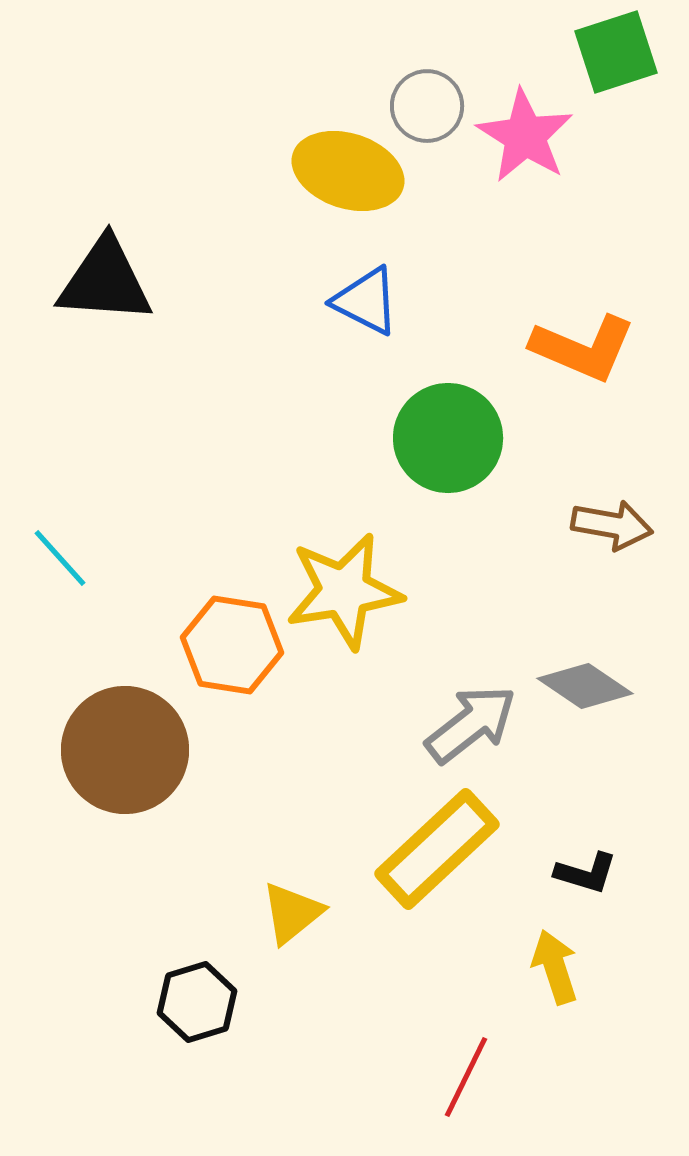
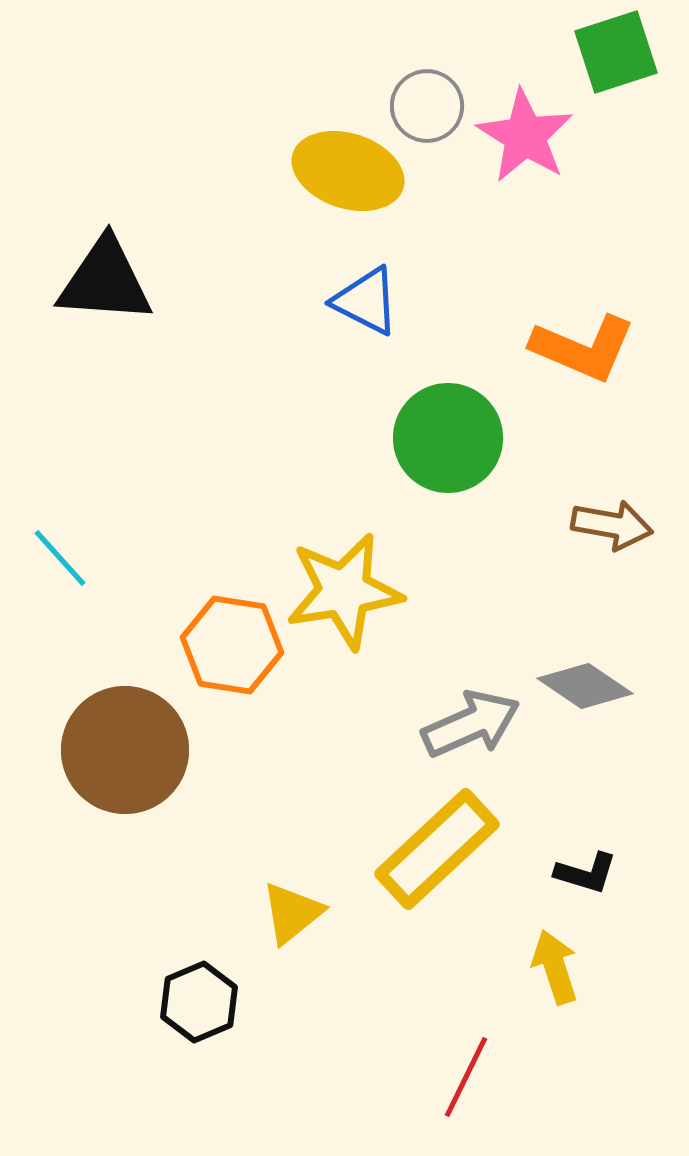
gray arrow: rotated 14 degrees clockwise
black hexagon: moved 2 px right; rotated 6 degrees counterclockwise
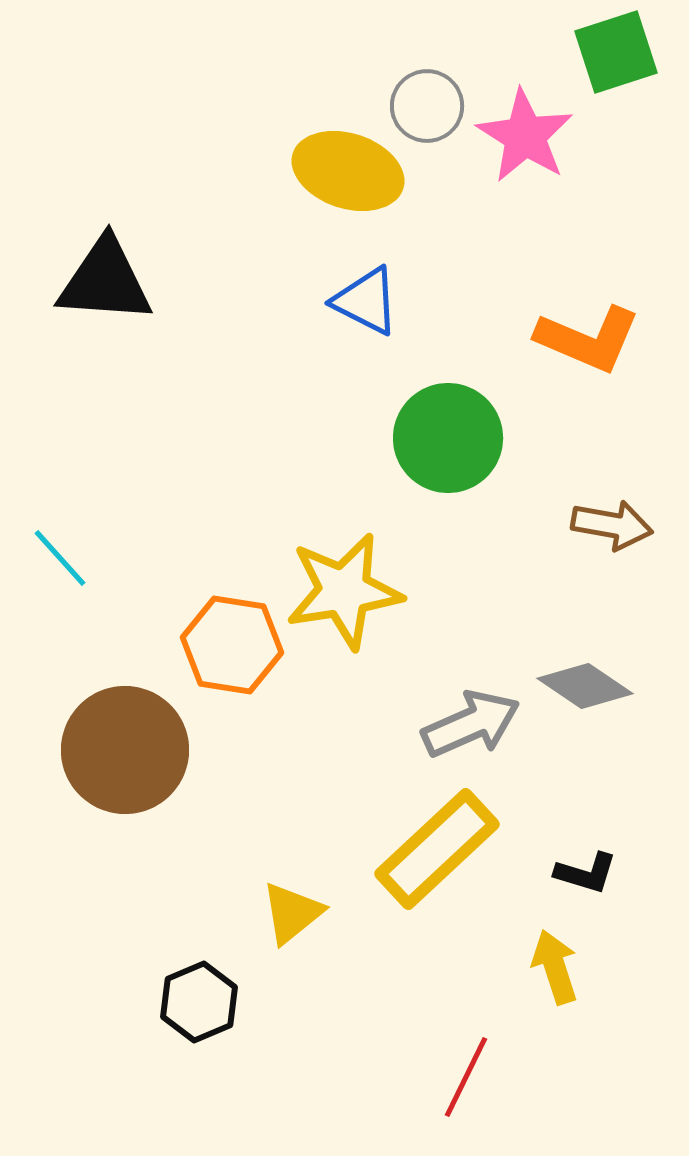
orange L-shape: moved 5 px right, 9 px up
